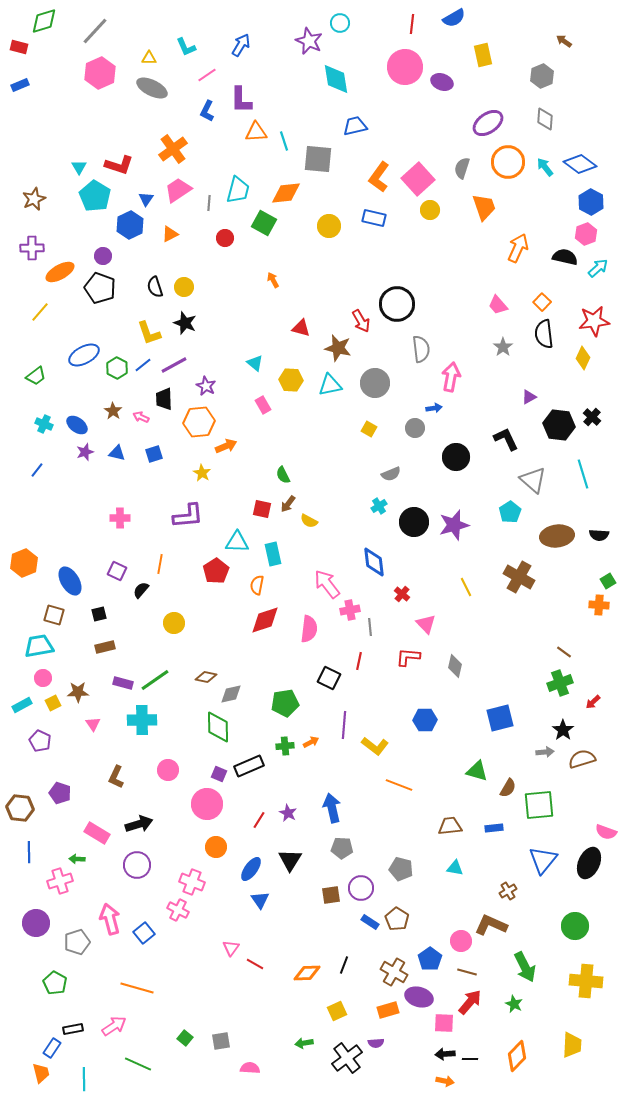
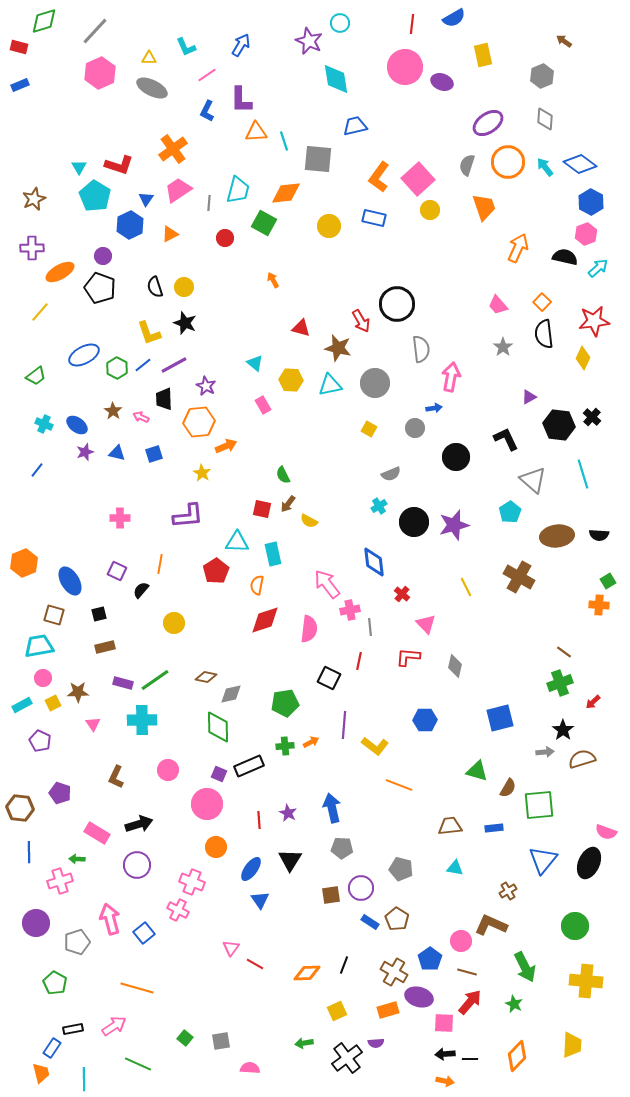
gray semicircle at (462, 168): moved 5 px right, 3 px up
red line at (259, 820): rotated 36 degrees counterclockwise
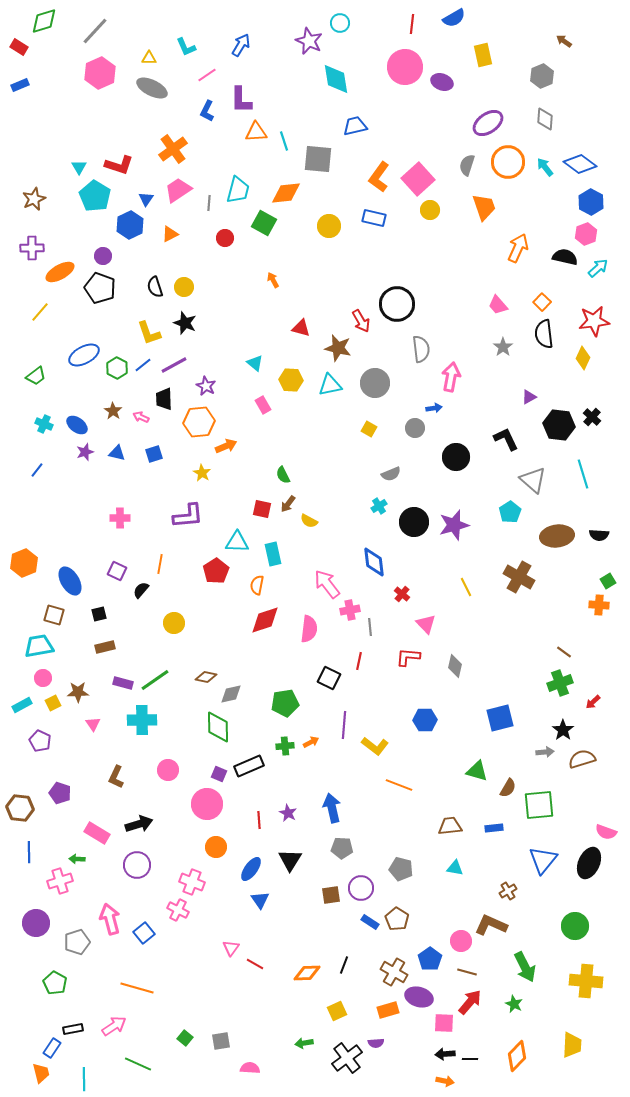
red rectangle at (19, 47): rotated 18 degrees clockwise
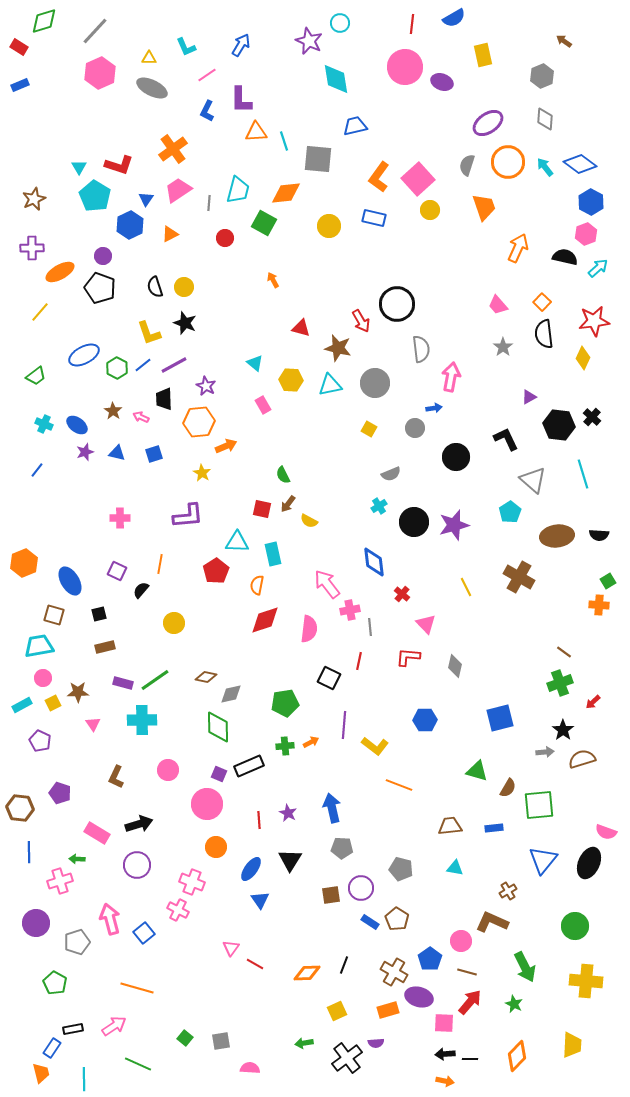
brown L-shape at (491, 925): moved 1 px right, 3 px up
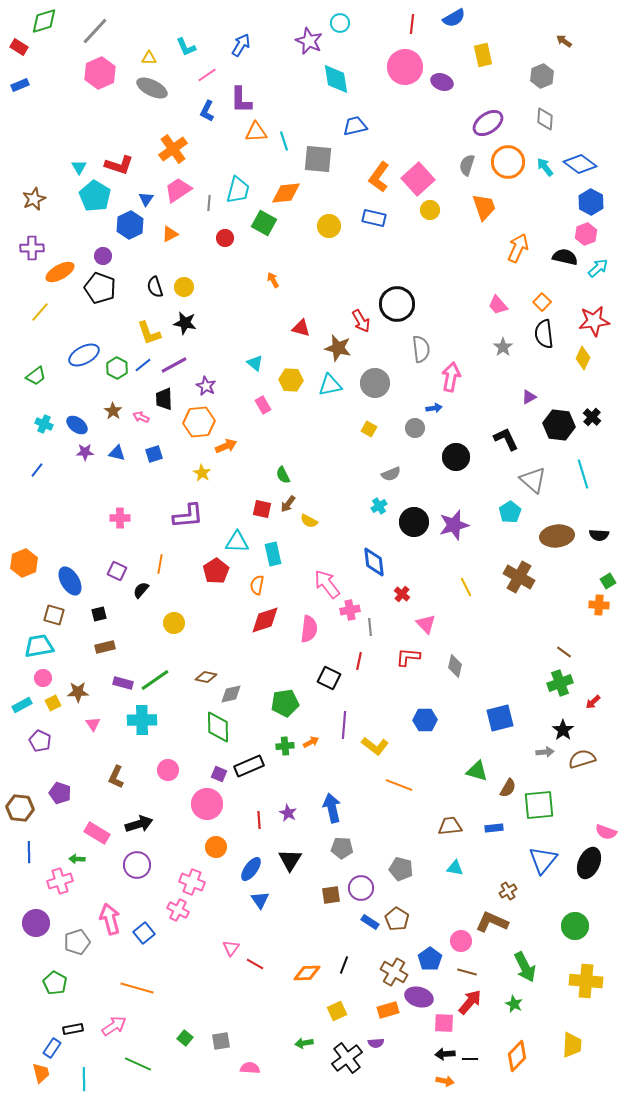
black star at (185, 323): rotated 10 degrees counterclockwise
purple star at (85, 452): rotated 18 degrees clockwise
